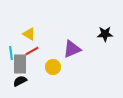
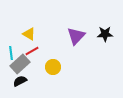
purple triangle: moved 4 px right, 13 px up; rotated 24 degrees counterclockwise
gray rectangle: rotated 48 degrees clockwise
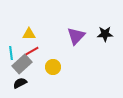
yellow triangle: rotated 32 degrees counterclockwise
gray rectangle: moved 2 px right
black semicircle: moved 2 px down
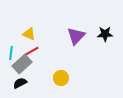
yellow triangle: rotated 24 degrees clockwise
cyan line: rotated 16 degrees clockwise
yellow circle: moved 8 px right, 11 px down
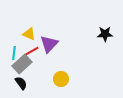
purple triangle: moved 27 px left, 8 px down
cyan line: moved 3 px right
yellow circle: moved 1 px down
black semicircle: moved 1 px right; rotated 80 degrees clockwise
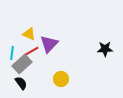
black star: moved 15 px down
cyan line: moved 2 px left
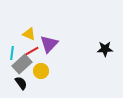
yellow circle: moved 20 px left, 8 px up
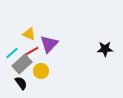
cyan line: rotated 40 degrees clockwise
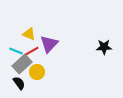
black star: moved 1 px left, 2 px up
cyan line: moved 4 px right, 2 px up; rotated 64 degrees clockwise
yellow circle: moved 4 px left, 1 px down
black semicircle: moved 2 px left
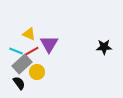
purple triangle: rotated 12 degrees counterclockwise
